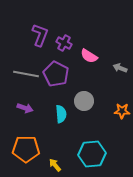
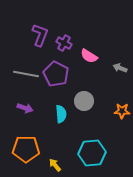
cyan hexagon: moved 1 px up
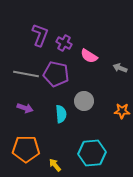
purple pentagon: rotated 15 degrees counterclockwise
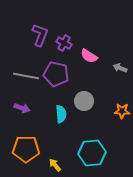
gray line: moved 2 px down
purple arrow: moved 3 px left
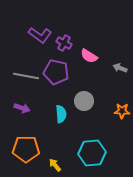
purple L-shape: rotated 105 degrees clockwise
purple pentagon: moved 2 px up
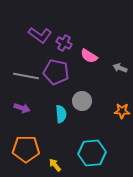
gray circle: moved 2 px left
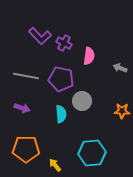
purple L-shape: moved 1 px down; rotated 10 degrees clockwise
pink semicircle: rotated 114 degrees counterclockwise
purple pentagon: moved 5 px right, 7 px down
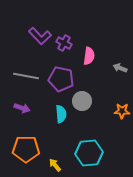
cyan hexagon: moved 3 px left
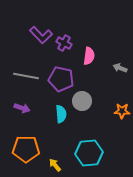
purple L-shape: moved 1 px right, 1 px up
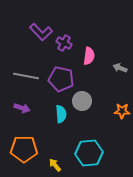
purple L-shape: moved 3 px up
orange pentagon: moved 2 px left
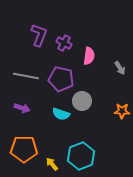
purple L-shape: moved 2 px left, 3 px down; rotated 115 degrees counterclockwise
gray arrow: rotated 144 degrees counterclockwise
cyan semicircle: rotated 114 degrees clockwise
cyan hexagon: moved 8 px left, 3 px down; rotated 16 degrees counterclockwise
yellow arrow: moved 3 px left, 1 px up
